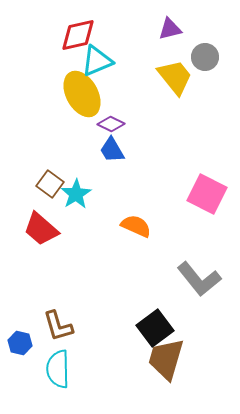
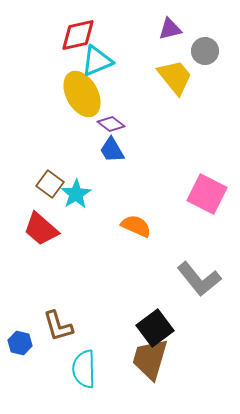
gray circle: moved 6 px up
purple diamond: rotated 12 degrees clockwise
brown trapezoid: moved 16 px left
cyan semicircle: moved 26 px right
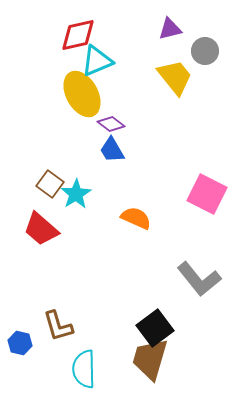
orange semicircle: moved 8 px up
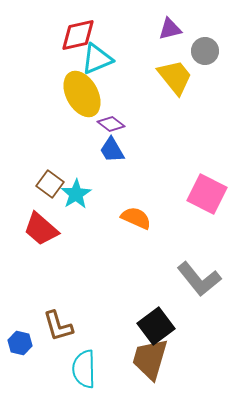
cyan triangle: moved 2 px up
black square: moved 1 px right, 2 px up
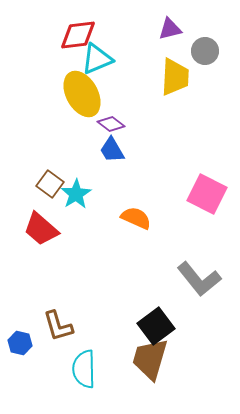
red diamond: rotated 6 degrees clockwise
yellow trapezoid: rotated 42 degrees clockwise
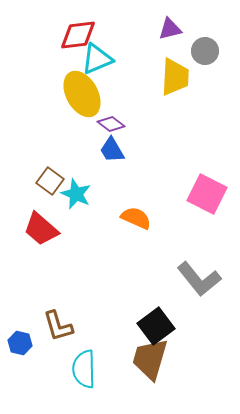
brown square: moved 3 px up
cyan star: rotated 16 degrees counterclockwise
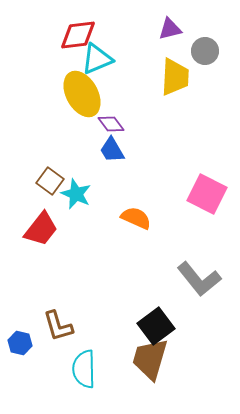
purple diamond: rotated 16 degrees clockwise
red trapezoid: rotated 93 degrees counterclockwise
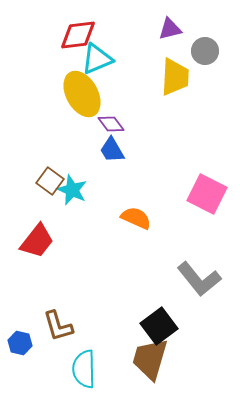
cyan star: moved 4 px left, 4 px up
red trapezoid: moved 4 px left, 12 px down
black square: moved 3 px right
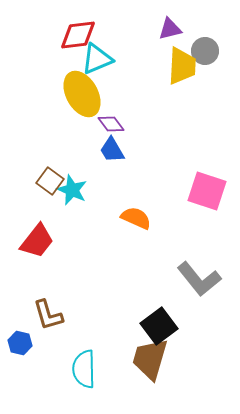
yellow trapezoid: moved 7 px right, 11 px up
pink square: moved 3 px up; rotated 9 degrees counterclockwise
brown L-shape: moved 10 px left, 11 px up
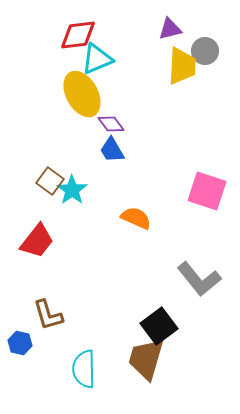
cyan star: rotated 12 degrees clockwise
brown trapezoid: moved 4 px left
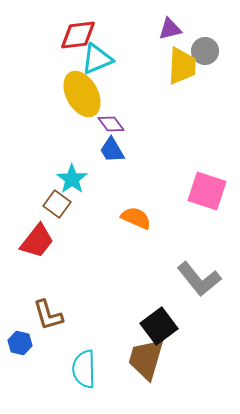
brown square: moved 7 px right, 23 px down
cyan star: moved 11 px up
